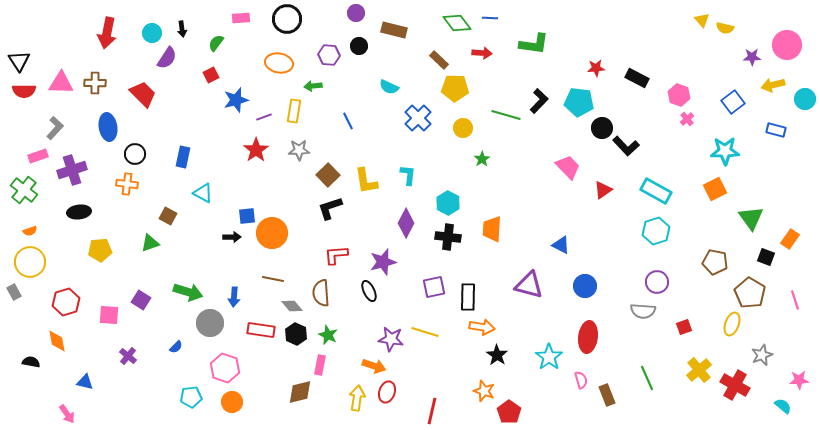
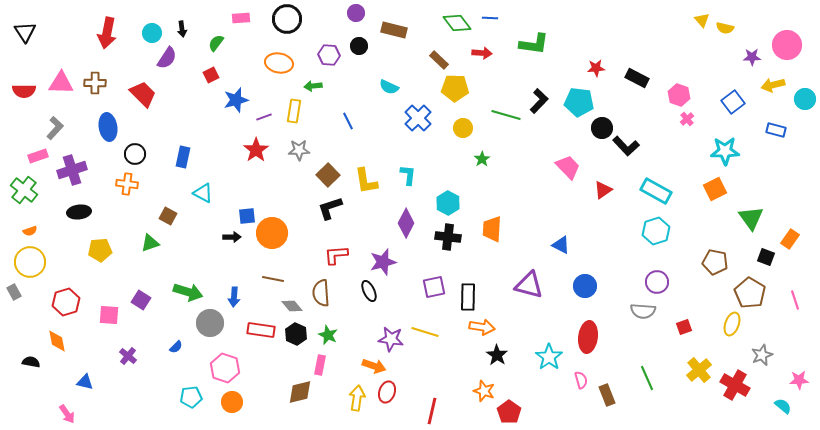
black triangle at (19, 61): moved 6 px right, 29 px up
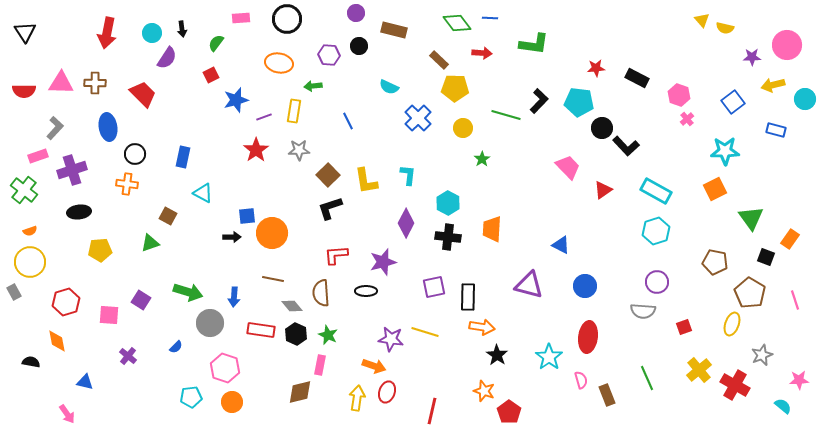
black ellipse at (369, 291): moved 3 px left; rotated 65 degrees counterclockwise
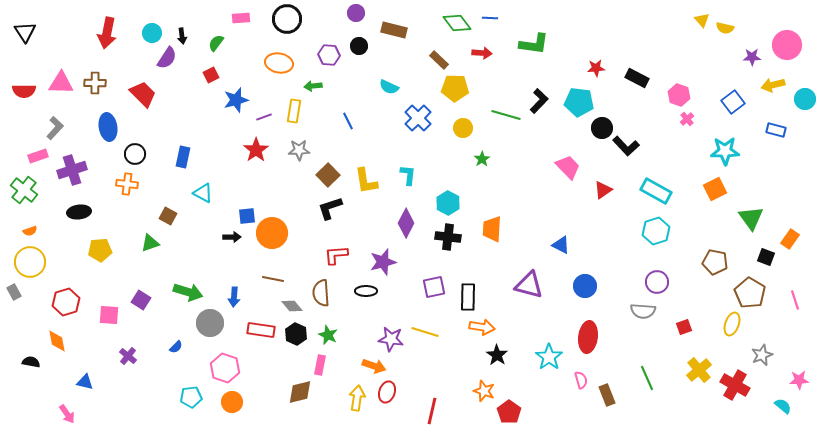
black arrow at (182, 29): moved 7 px down
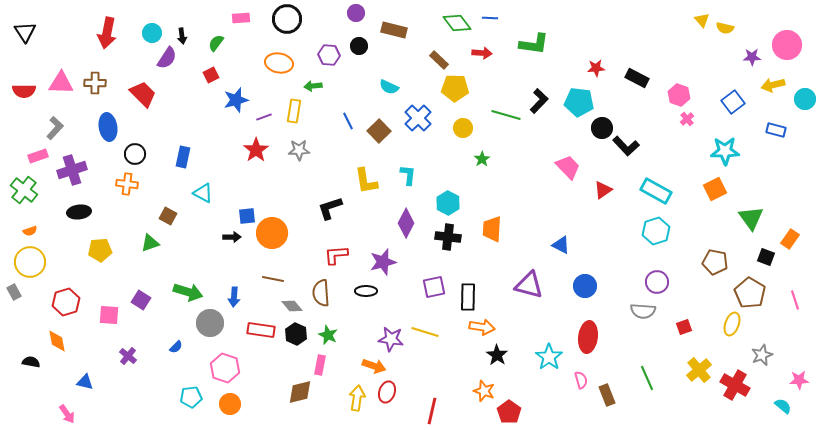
brown square at (328, 175): moved 51 px right, 44 px up
orange circle at (232, 402): moved 2 px left, 2 px down
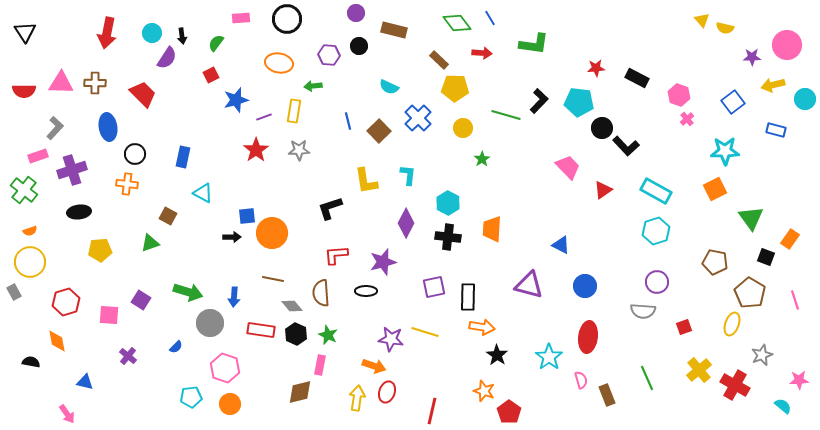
blue line at (490, 18): rotated 56 degrees clockwise
blue line at (348, 121): rotated 12 degrees clockwise
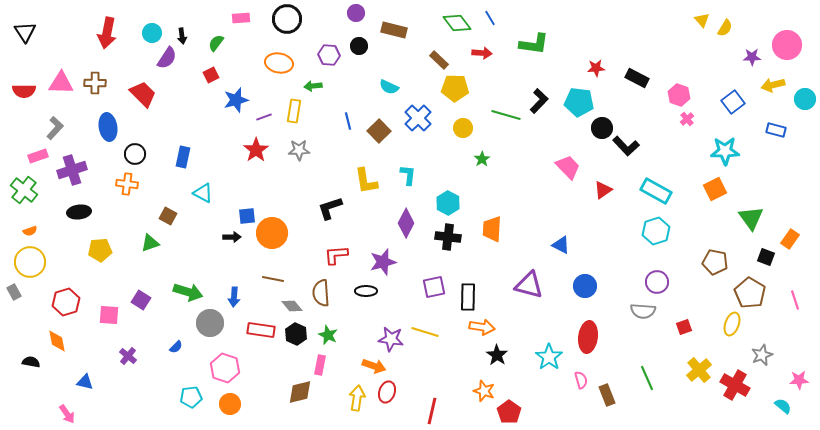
yellow semicircle at (725, 28): rotated 72 degrees counterclockwise
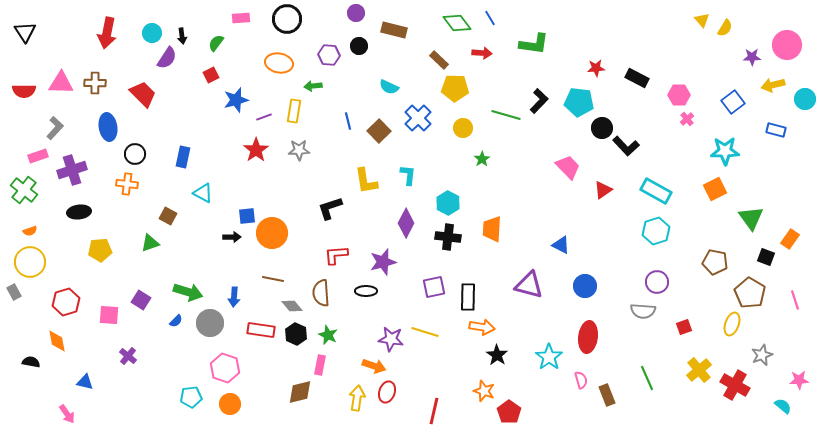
pink hexagon at (679, 95): rotated 20 degrees counterclockwise
blue semicircle at (176, 347): moved 26 px up
red line at (432, 411): moved 2 px right
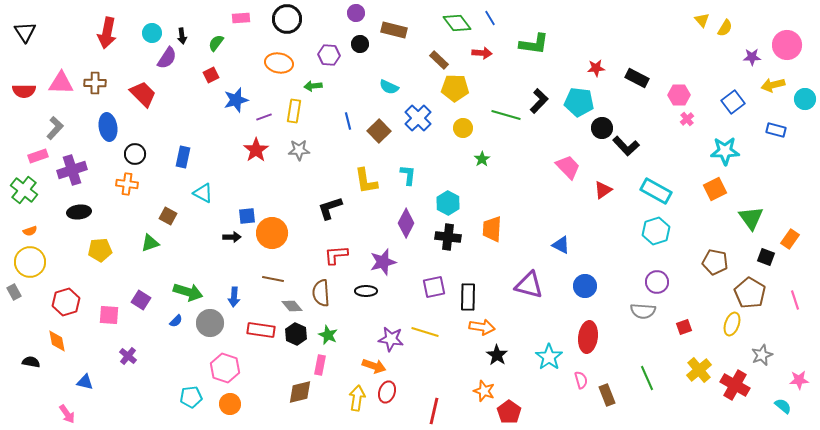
black circle at (359, 46): moved 1 px right, 2 px up
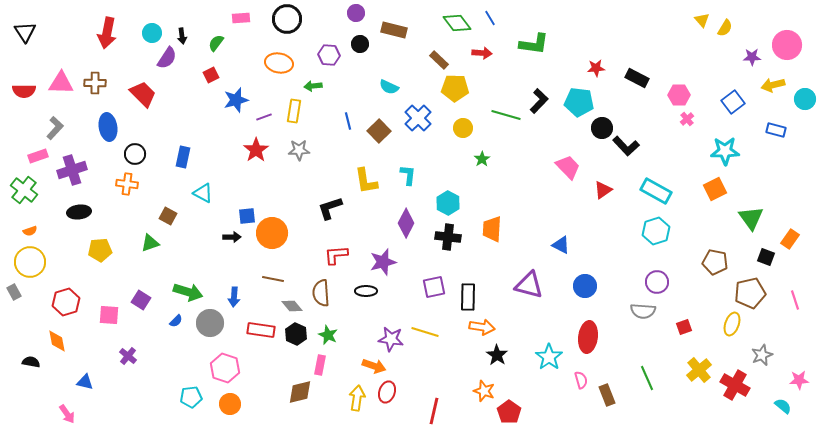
brown pentagon at (750, 293): rotated 28 degrees clockwise
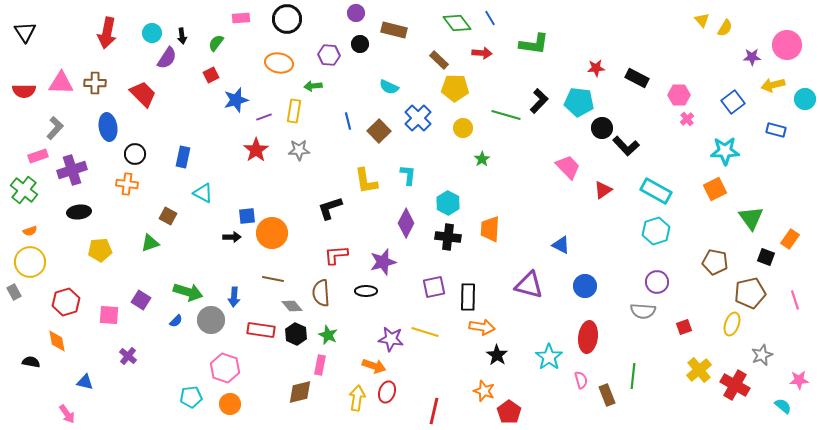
orange trapezoid at (492, 229): moved 2 px left
gray circle at (210, 323): moved 1 px right, 3 px up
green line at (647, 378): moved 14 px left, 2 px up; rotated 30 degrees clockwise
